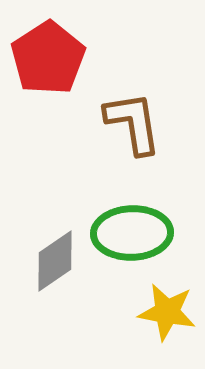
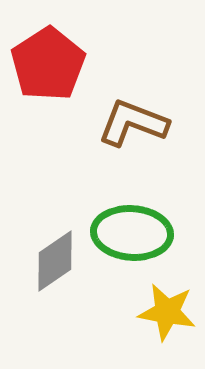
red pentagon: moved 6 px down
brown L-shape: rotated 60 degrees counterclockwise
green ellipse: rotated 6 degrees clockwise
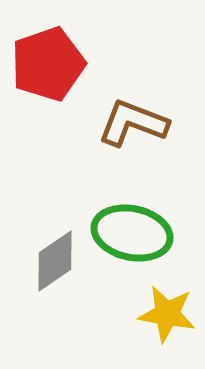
red pentagon: rotated 14 degrees clockwise
green ellipse: rotated 8 degrees clockwise
yellow star: moved 2 px down
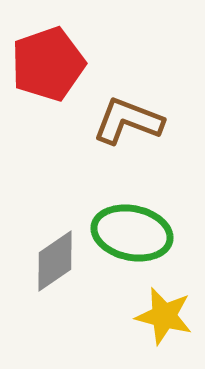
brown L-shape: moved 5 px left, 2 px up
yellow star: moved 3 px left, 2 px down; rotated 4 degrees clockwise
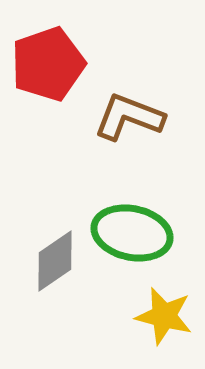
brown L-shape: moved 1 px right, 4 px up
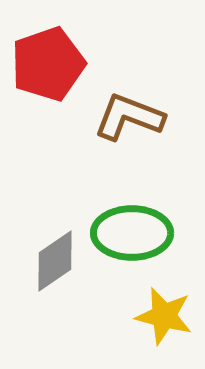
green ellipse: rotated 12 degrees counterclockwise
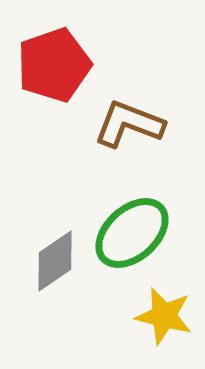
red pentagon: moved 6 px right, 1 px down
brown L-shape: moved 7 px down
green ellipse: rotated 42 degrees counterclockwise
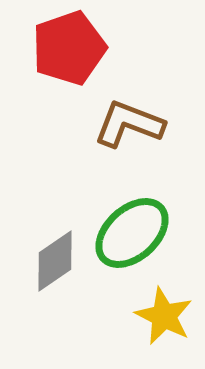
red pentagon: moved 15 px right, 17 px up
yellow star: rotated 12 degrees clockwise
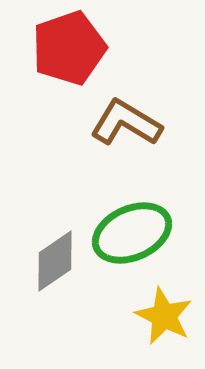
brown L-shape: moved 3 px left, 1 px up; rotated 10 degrees clockwise
green ellipse: rotated 18 degrees clockwise
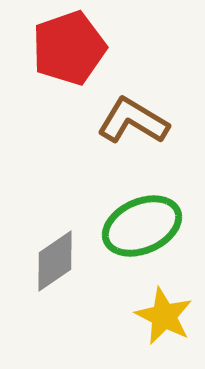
brown L-shape: moved 7 px right, 2 px up
green ellipse: moved 10 px right, 7 px up
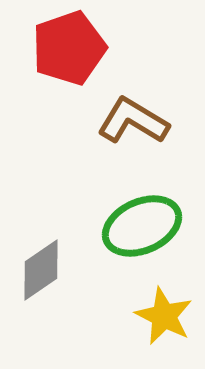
gray diamond: moved 14 px left, 9 px down
